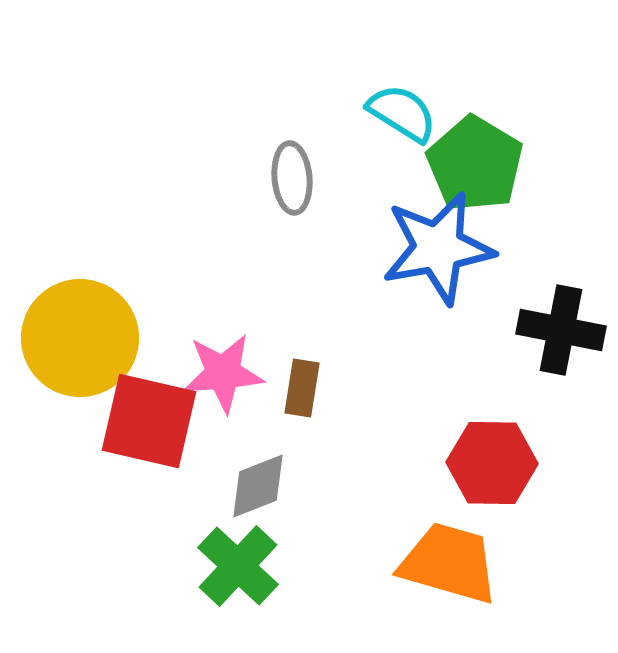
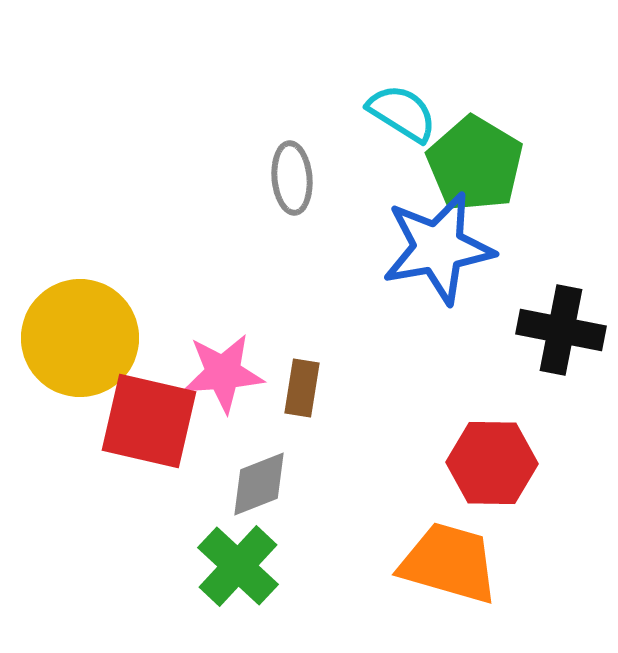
gray diamond: moved 1 px right, 2 px up
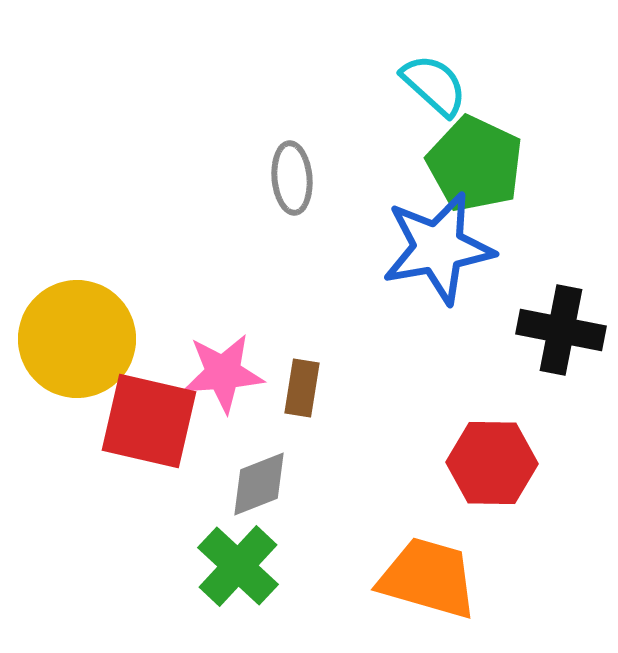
cyan semicircle: moved 32 px right, 28 px up; rotated 10 degrees clockwise
green pentagon: rotated 6 degrees counterclockwise
yellow circle: moved 3 px left, 1 px down
orange trapezoid: moved 21 px left, 15 px down
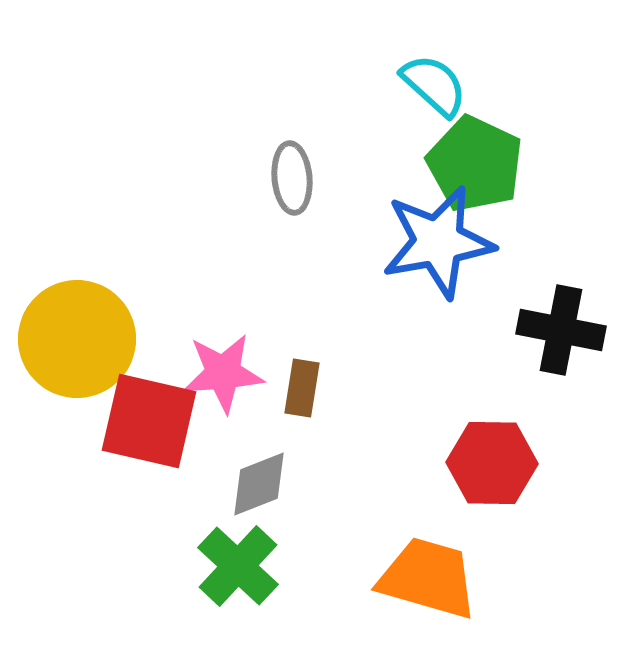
blue star: moved 6 px up
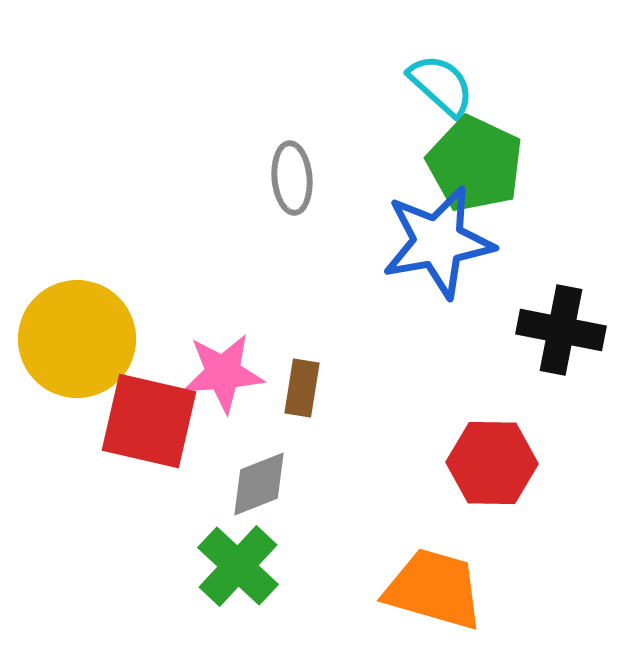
cyan semicircle: moved 7 px right
orange trapezoid: moved 6 px right, 11 px down
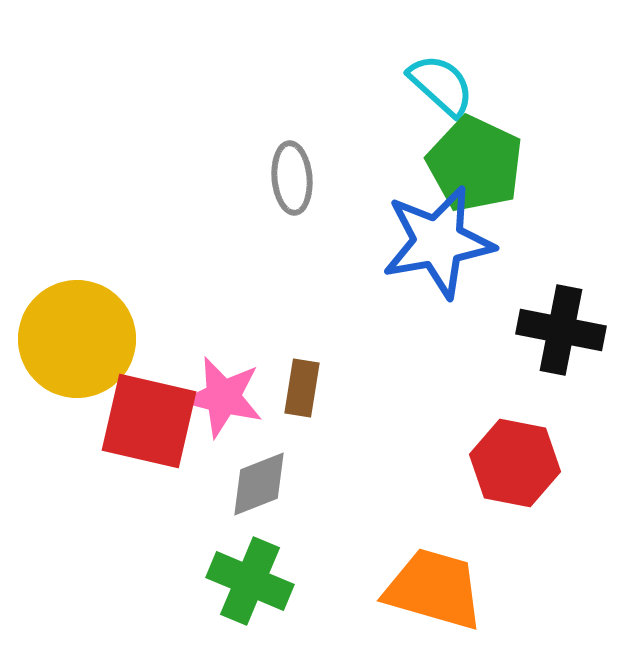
pink star: moved 24 px down; rotated 18 degrees clockwise
red hexagon: moved 23 px right; rotated 10 degrees clockwise
green cross: moved 12 px right, 15 px down; rotated 20 degrees counterclockwise
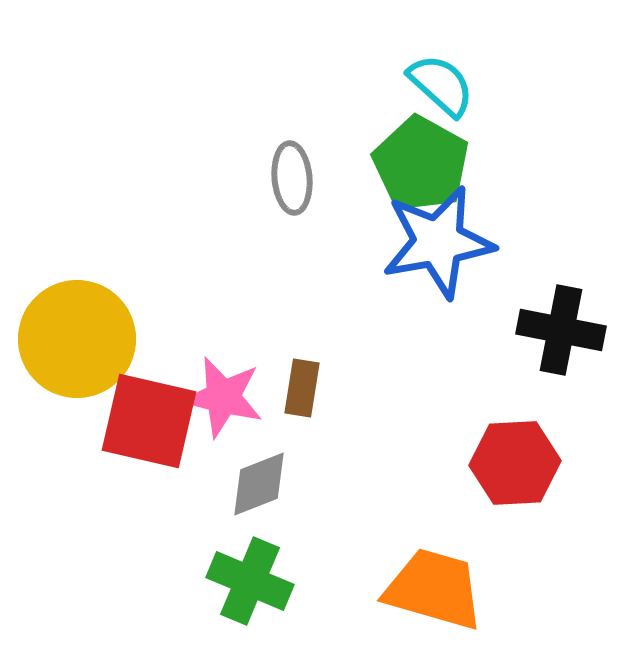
green pentagon: moved 54 px left; rotated 4 degrees clockwise
red hexagon: rotated 14 degrees counterclockwise
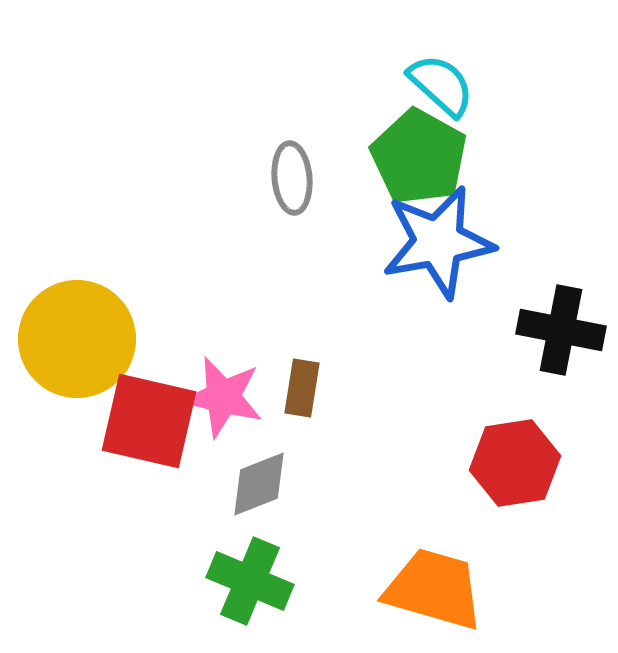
green pentagon: moved 2 px left, 7 px up
red hexagon: rotated 6 degrees counterclockwise
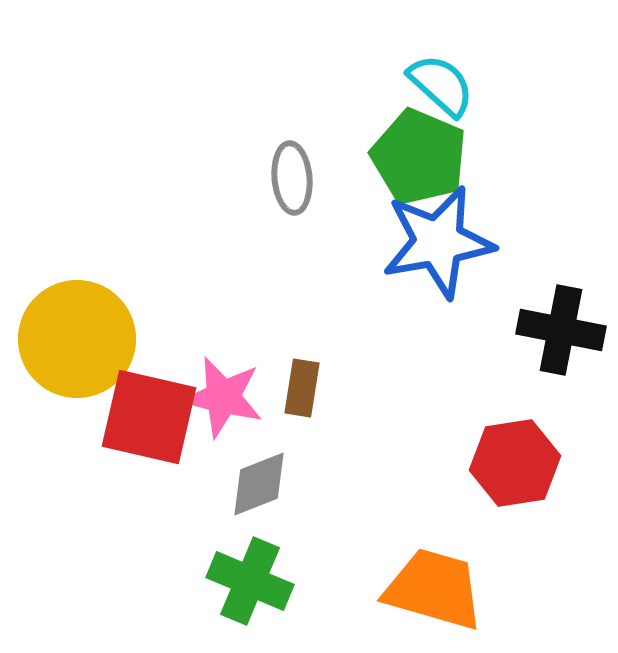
green pentagon: rotated 6 degrees counterclockwise
red square: moved 4 px up
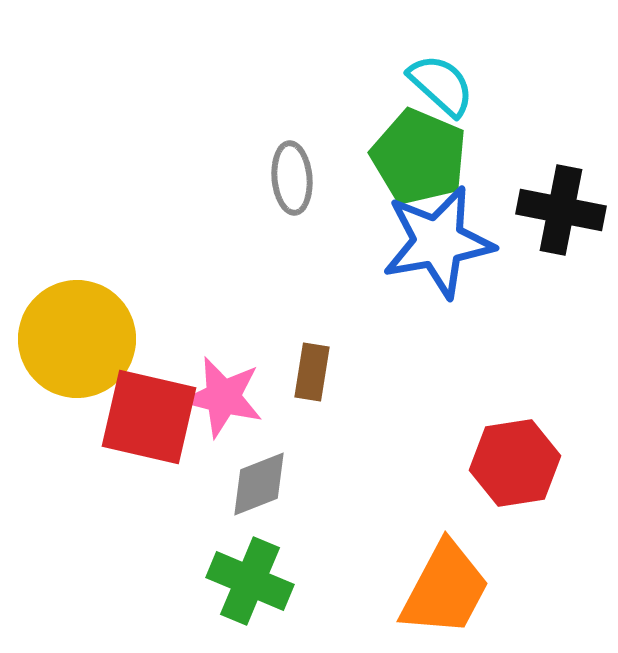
black cross: moved 120 px up
brown rectangle: moved 10 px right, 16 px up
orange trapezoid: moved 11 px right; rotated 102 degrees clockwise
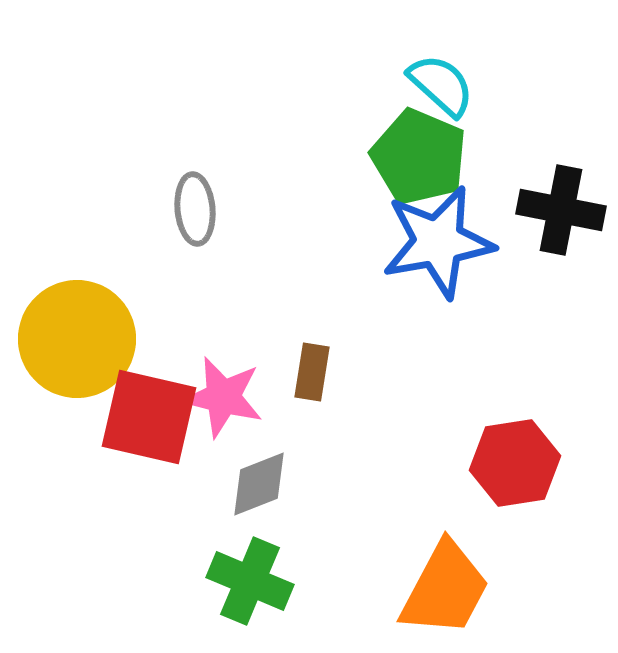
gray ellipse: moved 97 px left, 31 px down
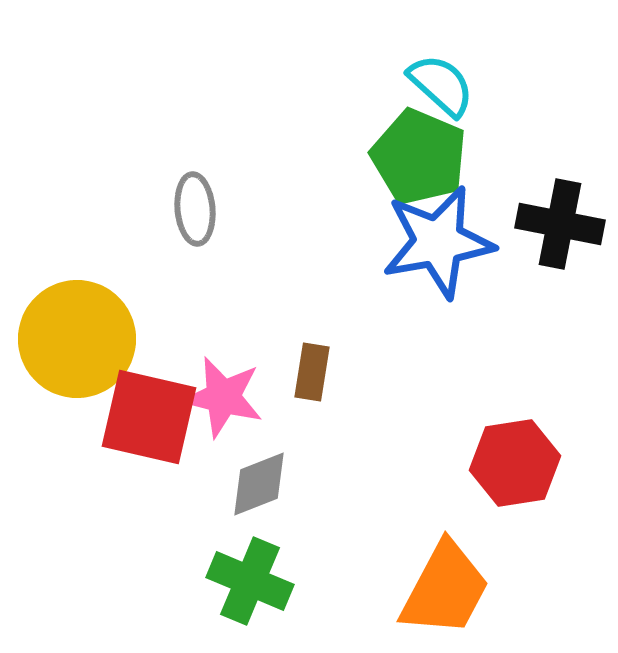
black cross: moved 1 px left, 14 px down
